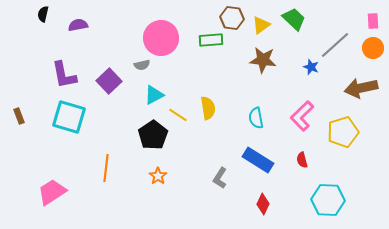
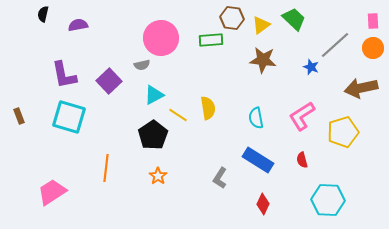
pink L-shape: rotated 12 degrees clockwise
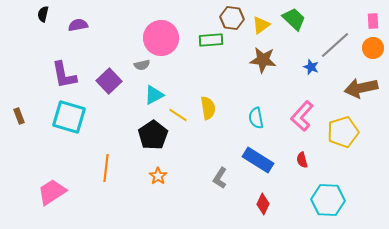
pink L-shape: rotated 16 degrees counterclockwise
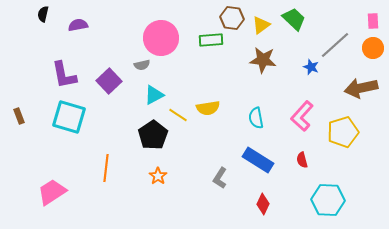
yellow semicircle: rotated 90 degrees clockwise
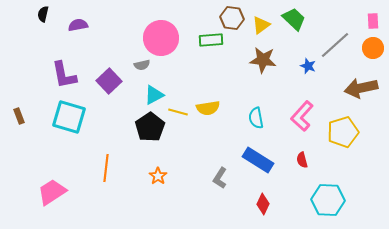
blue star: moved 3 px left, 1 px up
yellow line: moved 3 px up; rotated 18 degrees counterclockwise
black pentagon: moved 3 px left, 8 px up
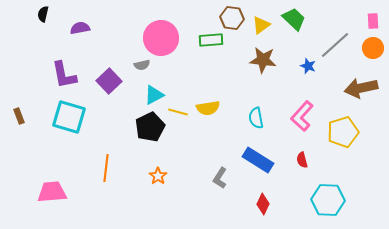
purple semicircle: moved 2 px right, 3 px down
black pentagon: rotated 8 degrees clockwise
pink trapezoid: rotated 28 degrees clockwise
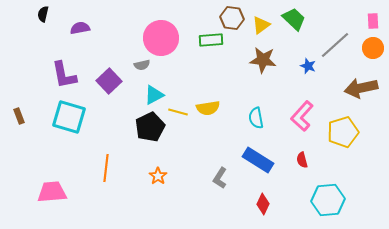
cyan hexagon: rotated 8 degrees counterclockwise
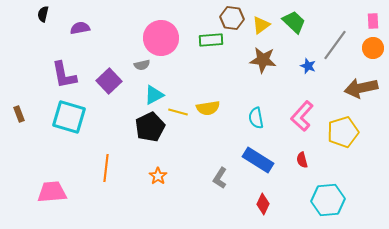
green trapezoid: moved 3 px down
gray line: rotated 12 degrees counterclockwise
brown rectangle: moved 2 px up
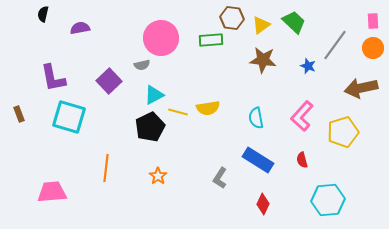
purple L-shape: moved 11 px left, 3 px down
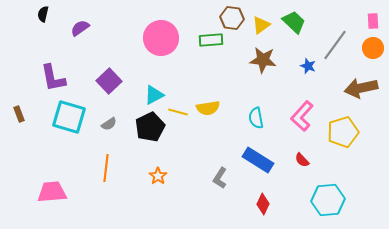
purple semicircle: rotated 24 degrees counterclockwise
gray semicircle: moved 33 px left, 59 px down; rotated 21 degrees counterclockwise
red semicircle: rotated 28 degrees counterclockwise
